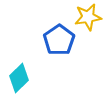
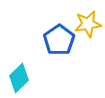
yellow star: moved 7 px down
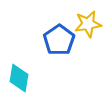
cyan diamond: rotated 36 degrees counterclockwise
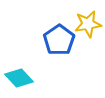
cyan diamond: rotated 52 degrees counterclockwise
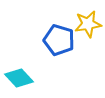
blue pentagon: rotated 20 degrees counterclockwise
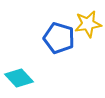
blue pentagon: moved 2 px up
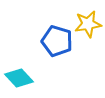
blue pentagon: moved 2 px left, 3 px down
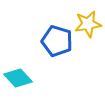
cyan diamond: moved 1 px left
